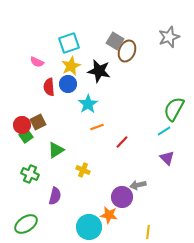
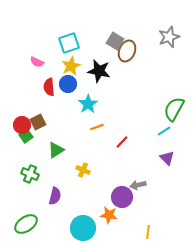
cyan circle: moved 6 px left, 1 px down
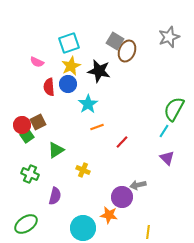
cyan line: rotated 24 degrees counterclockwise
green square: moved 1 px right
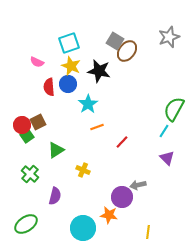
brown ellipse: rotated 15 degrees clockwise
yellow star: rotated 24 degrees counterclockwise
green cross: rotated 18 degrees clockwise
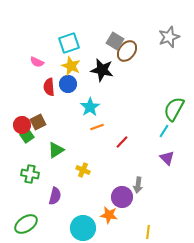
black star: moved 3 px right, 1 px up
cyan star: moved 2 px right, 3 px down
green cross: rotated 30 degrees counterclockwise
gray arrow: rotated 70 degrees counterclockwise
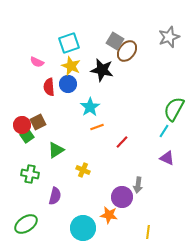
purple triangle: rotated 21 degrees counterclockwise
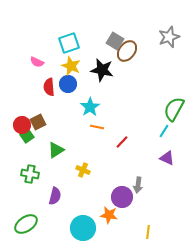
orange line: rotated 32 degrees clockwise
